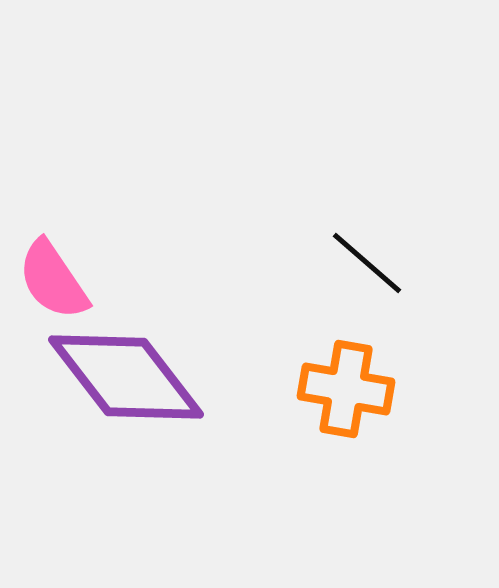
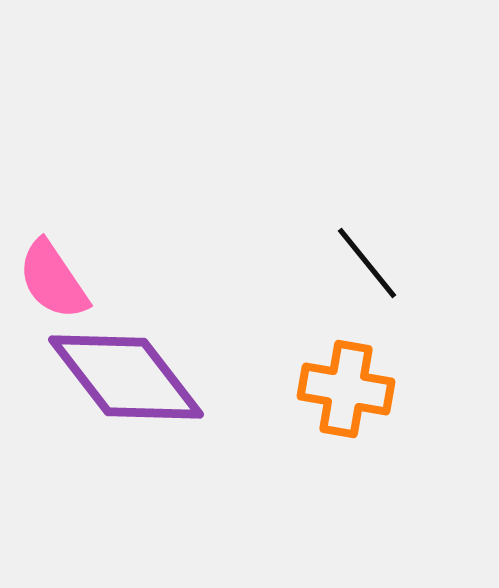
black line: rotated 10 degrees clockwise
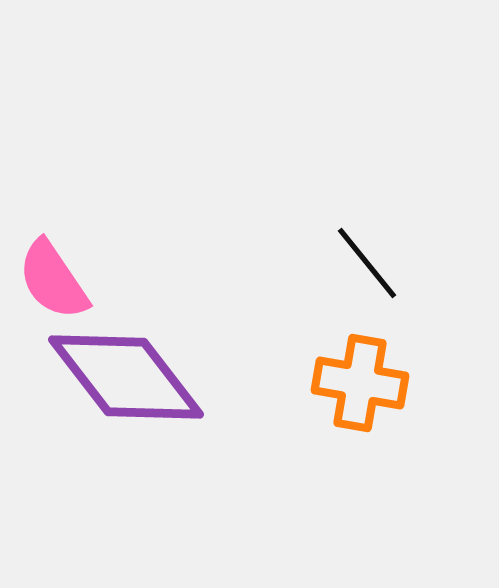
orange cross: moved 14 px right, 6 px up
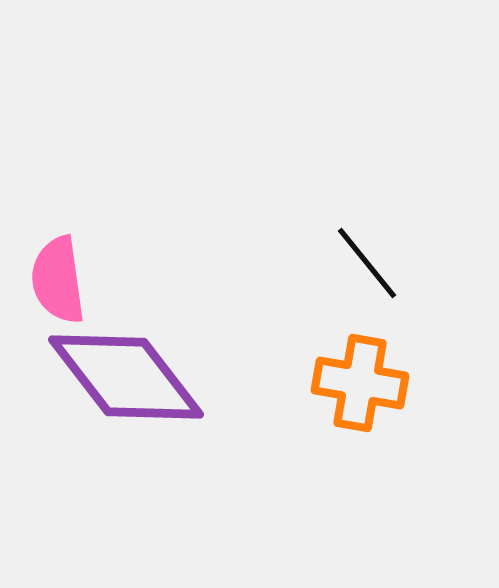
pink semicircle: moved 5 px right; rotated 26 degrees clockwise
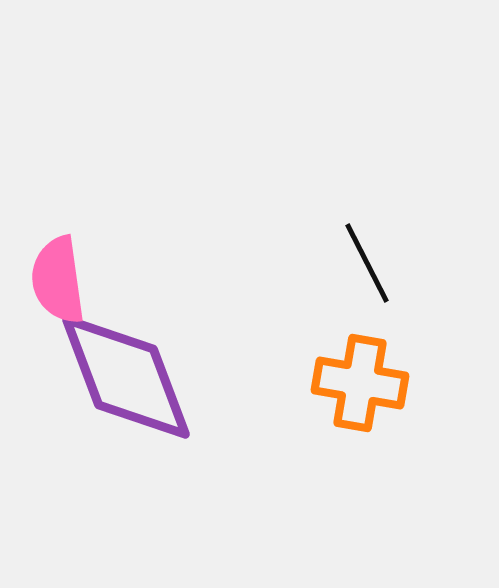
black line: rotated 12 degrees clockwise
purple diamond: rotated 17 degrees clockwise
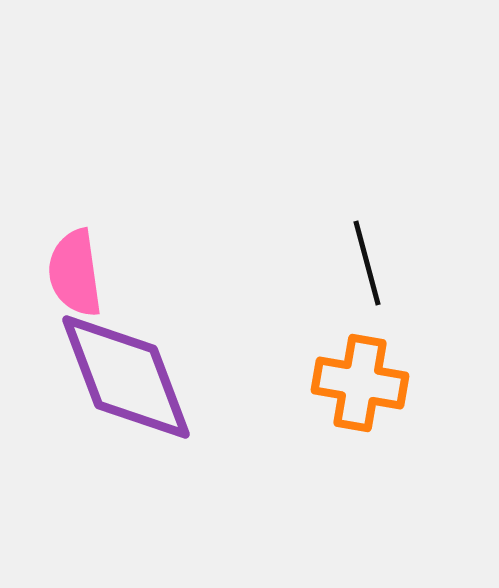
black line: rotated 12 degrees clockwise
pink semicircle: moved 17 px right, 7 px up
